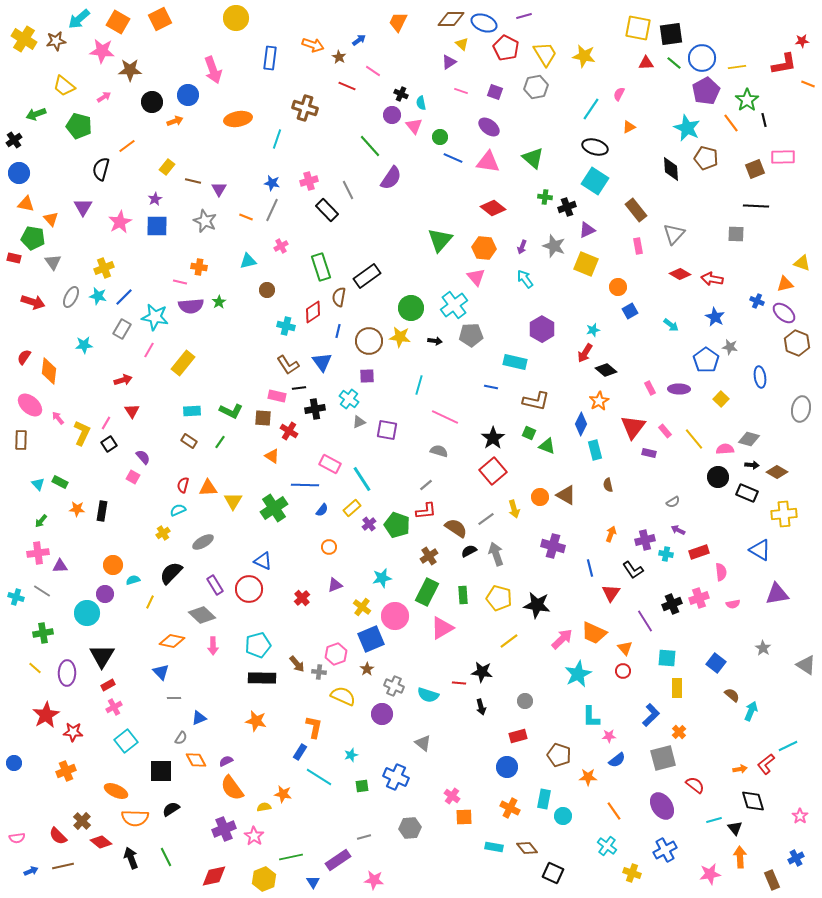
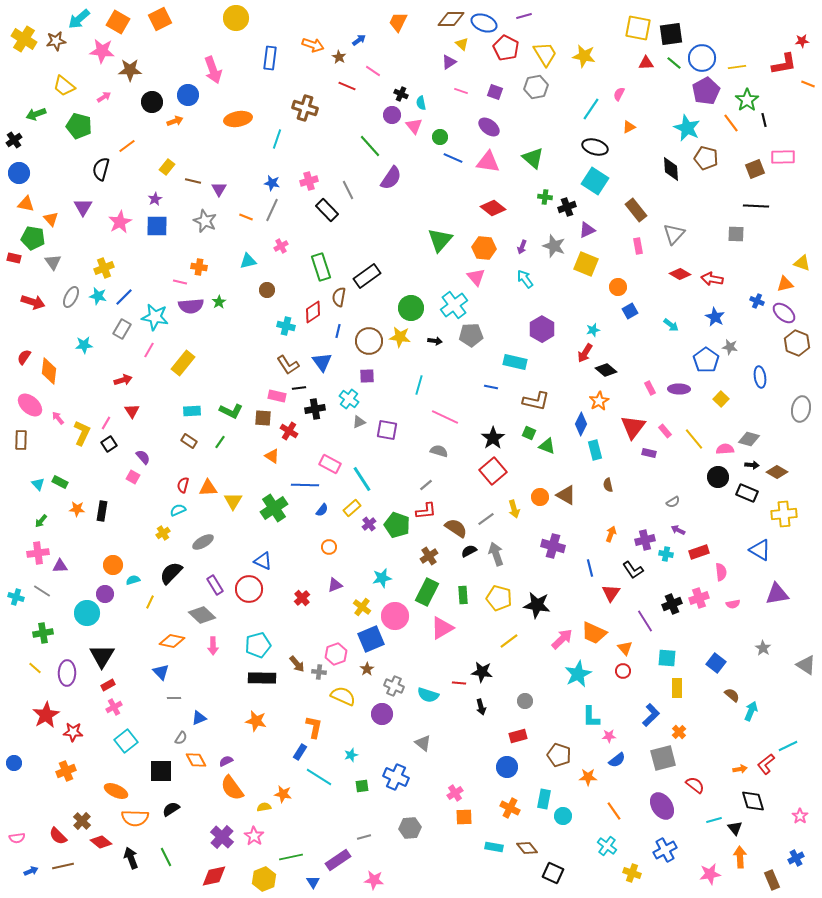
pink cross at (452, 796): moved 3 px right, 3 px up; rotated 21 degrees clockwise
purple cross at (224, 829): moved 2 px left, 8 px down; rotated 25 degrees counterclockwise
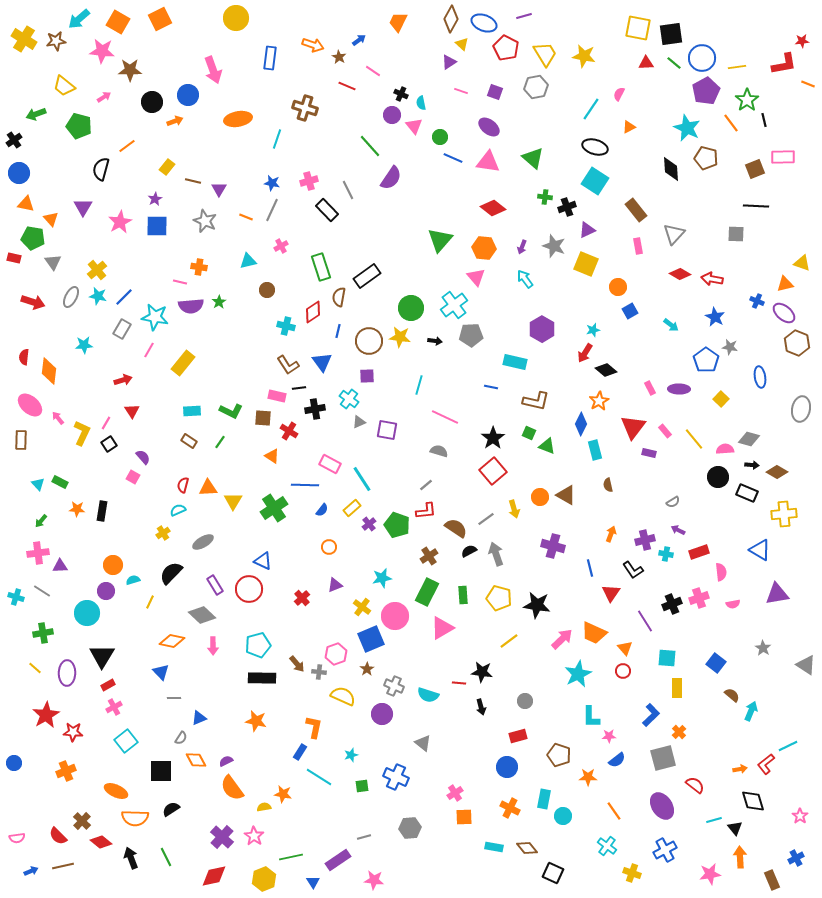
brown diamond at (451, 19): rotated 60 degrees counterclockwise
yellow cross at (104, 268): moved 7 px left, 2 px down; rotated 18 degrees counterclockwise
red semicircle at (24, 357): rotated 28 degrees counterclockwise
purple circle at (105, 594): moved 1 px right, 3 px up
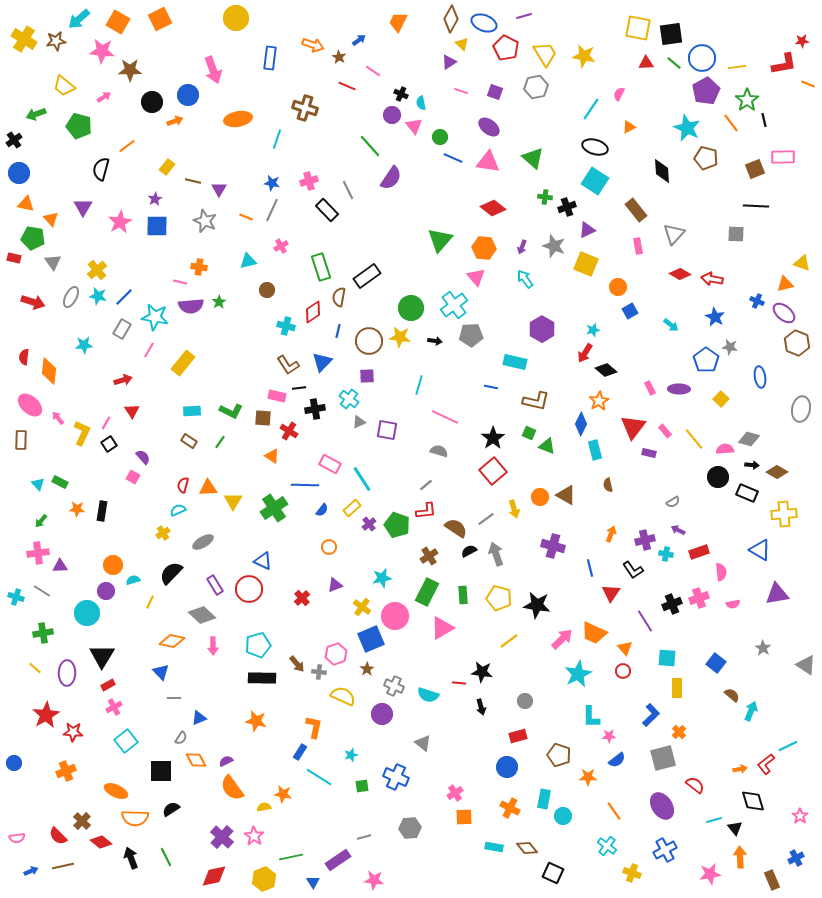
black diamond at (671, 169): moved 9 px left, 2 px down
blue triangle at (322, 362): rotated 20 degrees clockwise
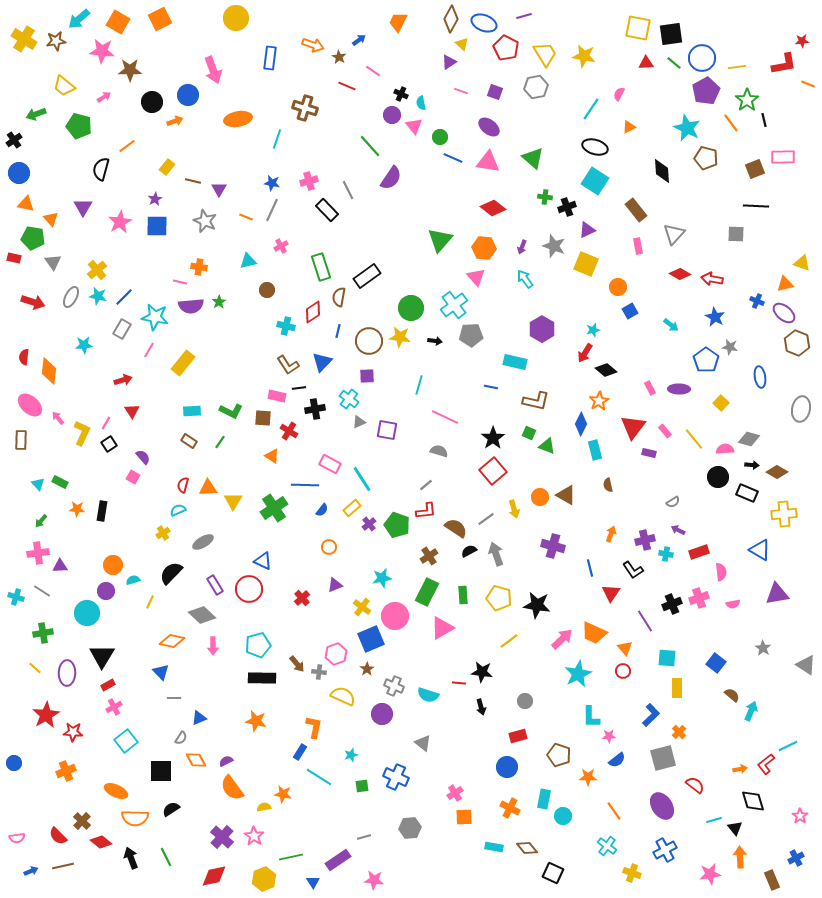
yellow square at (721, 399): moved 4 px down
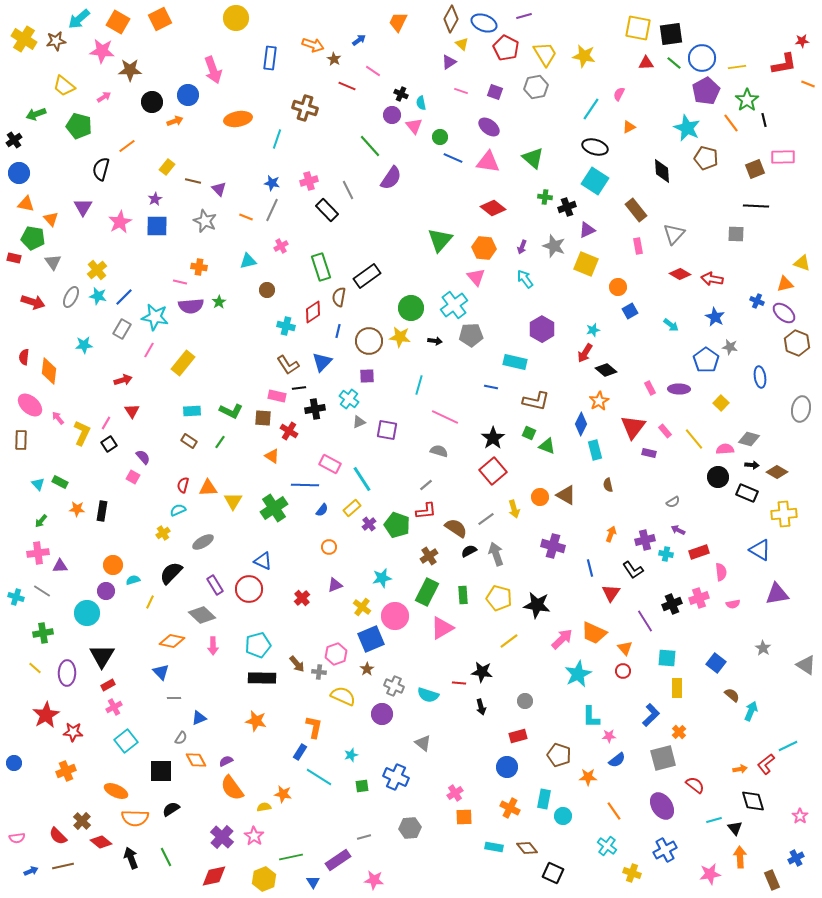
brown star at (339, 57): moved 5 px left, 2 px down
purple triangle at (219, 189): rotated 14 degrees counterclockwise
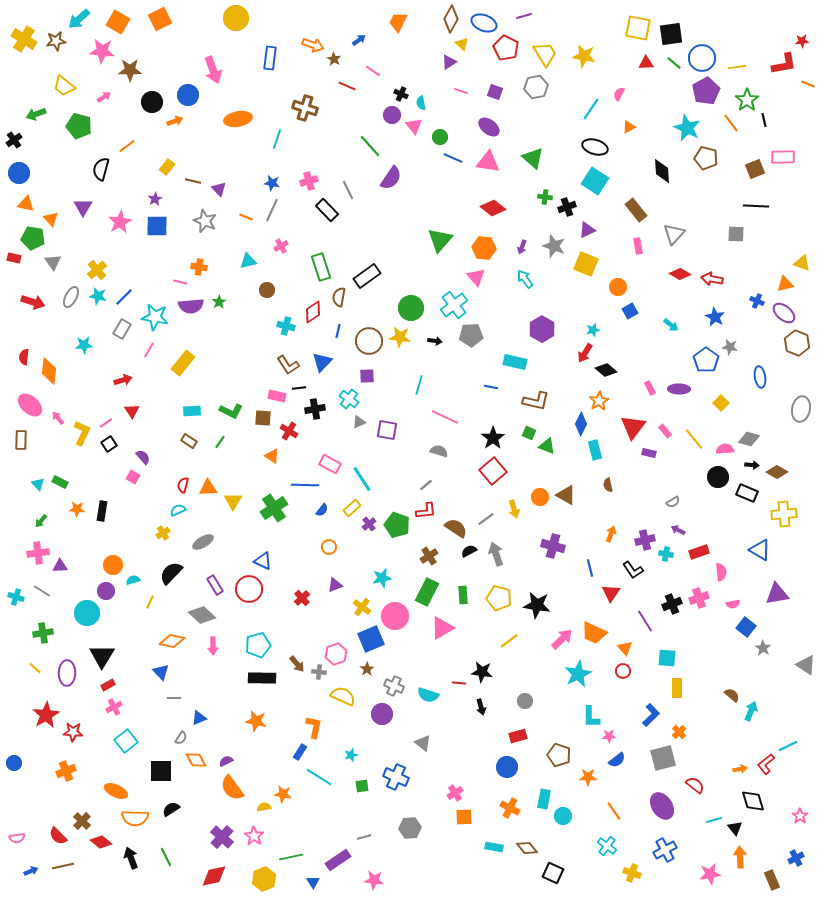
pink line at (106, 423): rotated 24 degrees clockwise
blue square at (716, 663): moved 30 px right, 36 px up
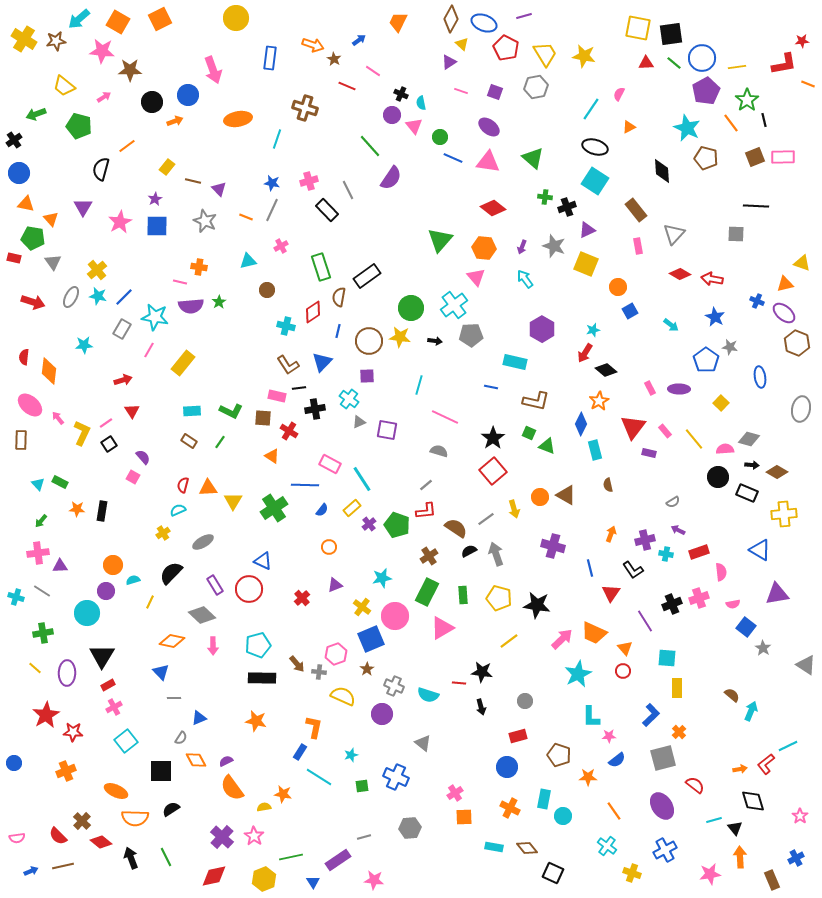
brown square at (755, 169): moved 12 px up
